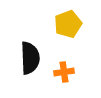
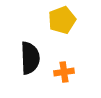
yellow pentagon: moved 6 px left, 4 px up
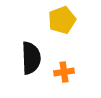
black semicircle: moved 1 px right
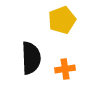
orange cross: moved 1 px right, 3 px up
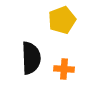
orange cross: moved 1 px left; rotated 12 degrees clockwise
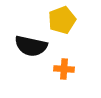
black semicircle: moved 12 px up; rotated 104 degrees clockwise
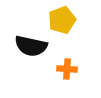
orange cross: moved 3 px right
